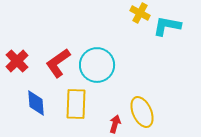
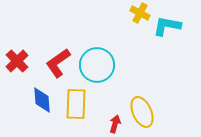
blue diamond: moved 6 px right, 3 px up
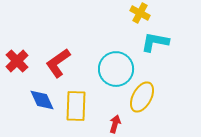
cyan L-shape: moved 12 px left, 16 px down
cyan circle: moved 19 px right, 4 px down
blue diamond: rotated 20 degrees counterclockwise
yellow rectangle: moved 2 px down
yellow ellipse: moved 15 px up; rotated 52 degrees clockwise
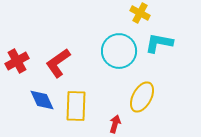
cyan L-shape: moved 4 px right, 1 px down
red cross: rotated 15 degrees clockwise
cyan circle: moved 3 px right, 18 px up
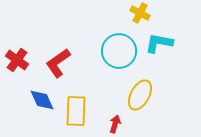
red cross: moved 1 px up; rotated 25 degrees counterclockwise
yellow ellipse: moved 2 px left, 2 px up
yellow rectangle: moved 5 px down
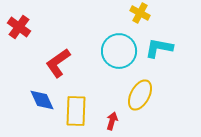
cyan L-shape: moved 5 px down
red cross: moved 2 px right, 33 px up
red arrow: moved 3 px left, 3 px up
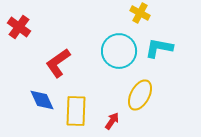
red arrow: rotated 18 degrees clockwise
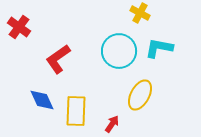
red L-shape: moved 4 px up
red arrow: moved 3 px down
